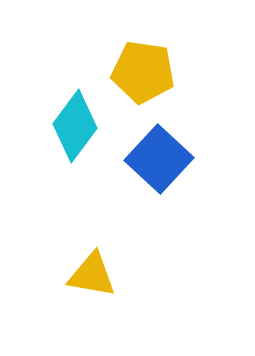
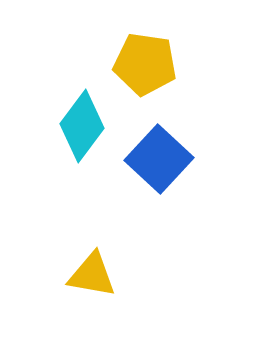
yellow pentagon: moved 2 px right, 8 px up
cyan diamond: moved 7 px right
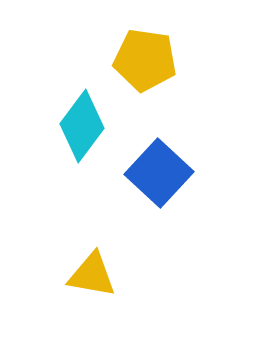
yellow pentagon: moved 4 px up
blue square: moved 14 px down
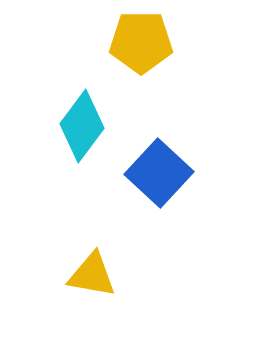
yellow pentagon: moved 4 px left, 18 px up; rotated 8 degrees counterclockwise
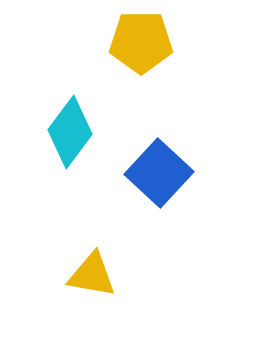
cyan diamond: moved 12 px left, 6 px down
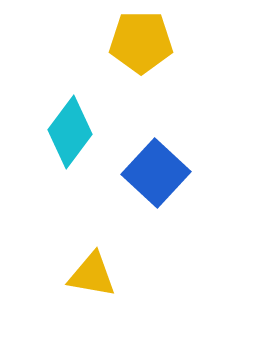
blue square: moved 3 px left
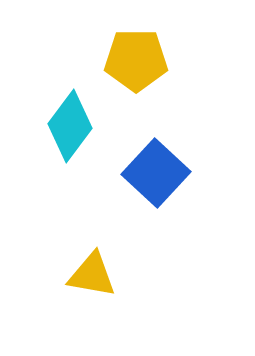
yellow pentagon: moved 5 px left, 18 px down
cyan diamond: moved 6 px up
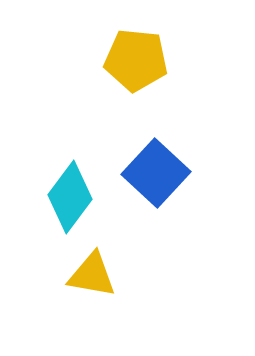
yellow pentagon: rotated 6 degrees clockwise
cyan diamond: moved 71 px down
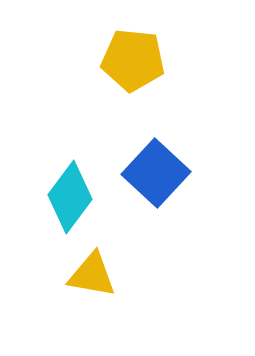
yellow pentagon: moved 3 px left
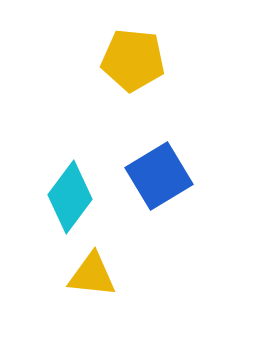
blue square: moved 3 px right, 3 px down; rotated 16 degrees clockwise
yellow triangle: rotated 4 degrees counterclockwise
